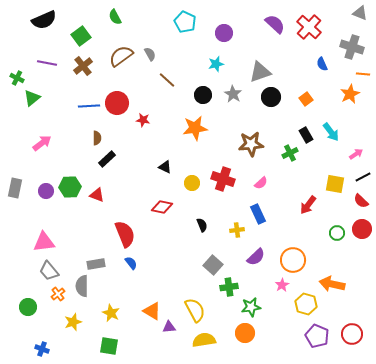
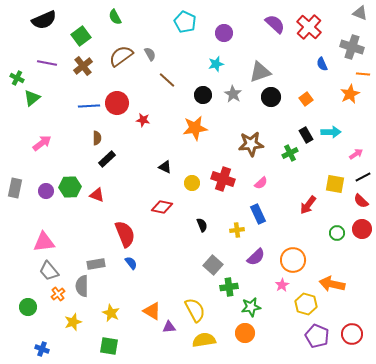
cyan arrow at (331, 132): rotated 54 degrees counterclockwise
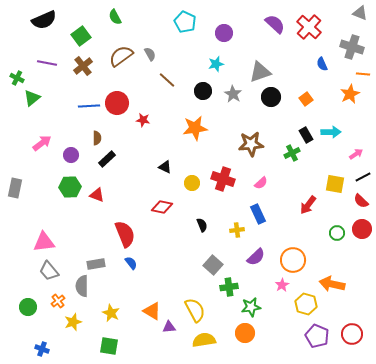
black circle at (203, 95): moved 4 px up
green cross at (290, 153): moved 2 px right
purple circle at (46, 191): moved 25 px right, 36 px up
orange cross at (58, 294): moved 7 px down
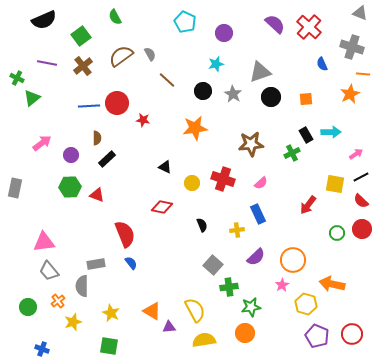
orange square at (306, 99): rotated 32 degrees clockwise
black line at (363, 177): moved 2 px left
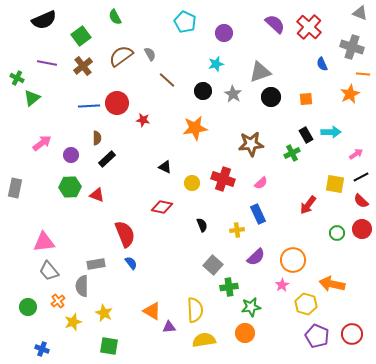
yellow semicircle at (195, 310): rotated 25 degrees clockwise
yellow star at (111, 313): moved 7 px left
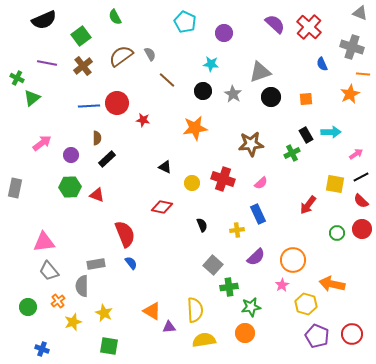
cyan star at (216, 64): moved 5 px left; rotated 21 degrees clockwise
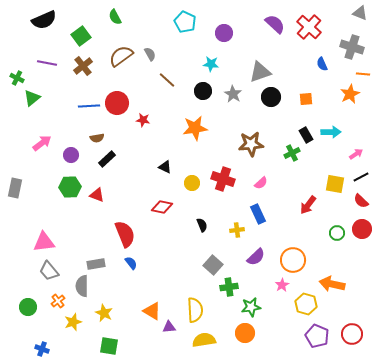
brown semicircle at (97, 138): rotated 80 degrees clockwise
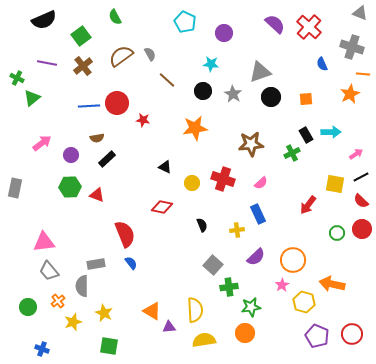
yellow hexagon at (306, 304): moved 2 px left, 2 px up
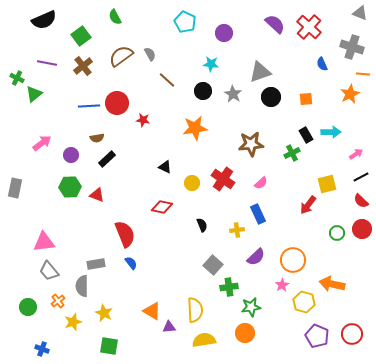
green triangle at (32, 98): moved 2 px right, 4 px up
red cross at (223, 179): rotated 15 degrees clockwise
yellow square at (335, 184): moved 8 px left; rotated 24 degrees counterclockwise
